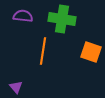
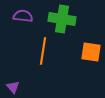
orange square: rotated 10 degrees counterclockwise
purple triangle: moved 3 px left
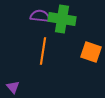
purple semicircle: moved 17 px right
orange square: rotated 10 degrees clockwise
